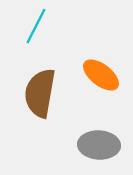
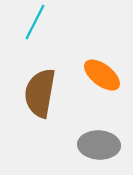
cyan line: moved 1 px left, 4 px up
orange ellipse: moved 1 px right
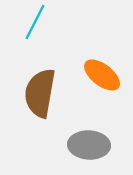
gray ellipse: moved 10 px left
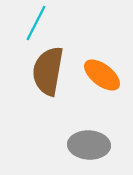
cyan line: moved 1 px right, 1 px down
brown semicircle: moved 8 px right, 22 px up
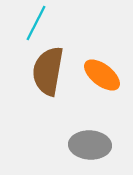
gray ellipse: moved 1 px right
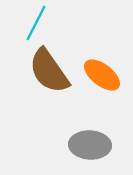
brown semicircle: moved 1 px right; rotated 45 degrees counterclockwise
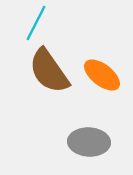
gray ellipse: moved 1 px left, 3 px up
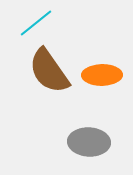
cyan line: rotated 24 degrees clockwise
orange ellipse: rotated 39 degrees counterclockwise
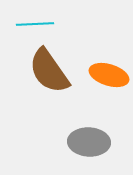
cyan line: moved 1 px left, 1 px down; rotated 36 degrees clockwise
orange ellipse: moved 7 px right; rotated 18 degrees clockwise
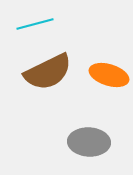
cyan line: rotated 12 degrees counterclockwise
brown semicircle: moved 1 px left, 1 px down; rotated 81 degrees counterclockwise
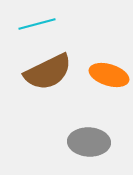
cyan line: moved 2 px right
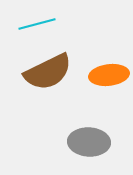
orange ellipse: rotated 24 degrees counterclockwise
